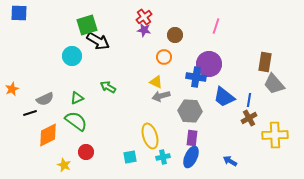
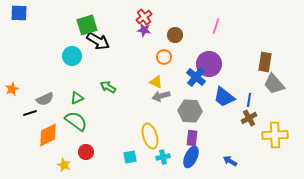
blue cross: rotated 30 degrees clockwise
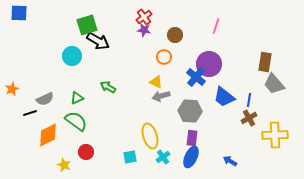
cyan cross: rotated 24 degrees counterclockwise
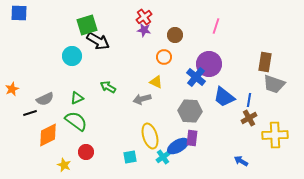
gray trapezoid: rotated 30 degrees counterclockwise
gray arrow: moved 19 px left, 3 px down
blue ellipse: moved 13 px left, 11 px up; rotated 35 degrees clockwise
blue arrow: moved 11 px right
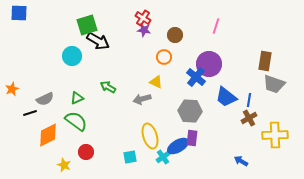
red cross: moved 1 px left, 1 px down; rotated 21 degrees counterclockwise
brown rectangle: moved 1 px up
blue trapezoid: moved 2 px right
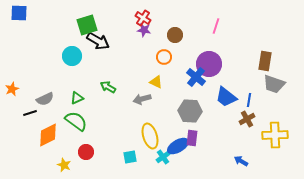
brown cross: moved 2 px left, 1 px down
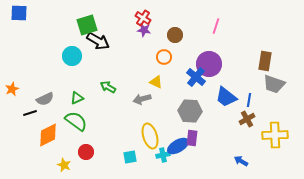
cyan cross: moved 2 px up; rotated 24 degrees clockwise
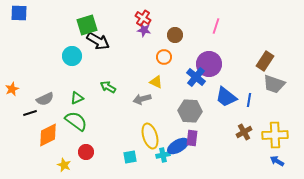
brown rectangle: rotated 24 degrees clockwise
brown cross: moved 3 px left, 13 px down
blue arrow: moved 36 px right
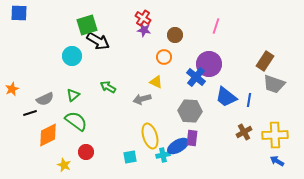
green triangle: moved 4 px left, 3 px up; rotated 16 degrees counterclockwise
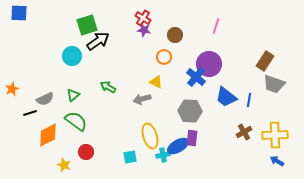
black arrow: rotated 65 degrees counterclockwise
